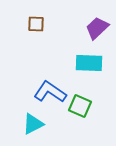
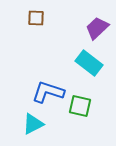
brown square: moved 6 px up
cyan rectangle: rotated 36 degrees clockwise
blue L-shape: moved 2 px left; rotated 16 degrees counterclockwise
green square: rotated 10 degrees counterclockwise
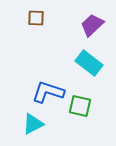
purple trapezoid: moved 5 px left, 3 px up
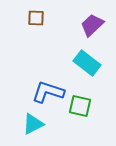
cyan rectangle: moved 2 px left
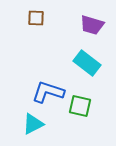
purple trapezoid: rotated 120 degrees counterclockwise
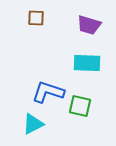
purple trapezoid: moved 3 px left
cyan rectangle: rotated 36 degrees counterclockwise
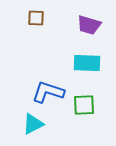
green square: moved 4 px right, 1 px up; rotated 15 degrees counterclockwise
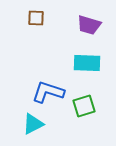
green square: moved 1 px down; rotated 15 degrees counterclockwise
